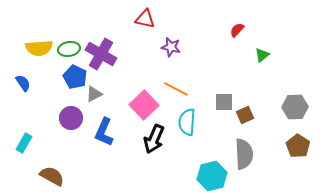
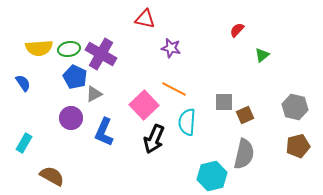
purple star: moved 1 px down
orange line: moved 2 px left
gray hexagon: rotated 15 degrees clockwise
brown pentagon: rotated 25 degrees clockwise
gray semicircle: rotated 16 degrees clockwise
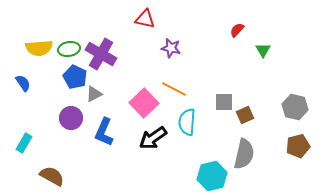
green triangle: moved 1 px right, 5 px up; rotated 21 degrees counterclockwise
pink square: moved 2 px up
black arrow: moved 1 px left, 1 px up; rotated 32 degrees clockwise
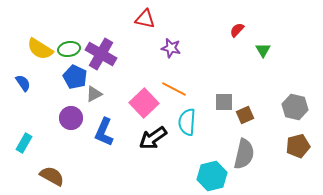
yellow semicircle: moved 1 px right, 1 px down; rotated 36 degrees clockwise
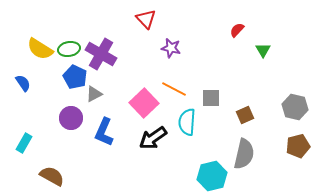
red triangle: moved 1 px right; rotated 35 degrees clockwise
gray square: moved 13 px left, 4 px up
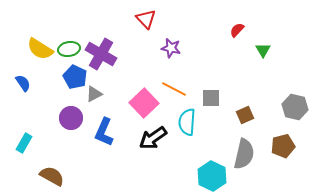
brown pentagon: moved 15 px left
cyan hexagon: rotated 20 degrees counterclockwise
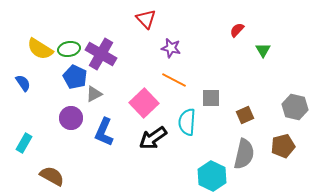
orange line: moved 9 px up
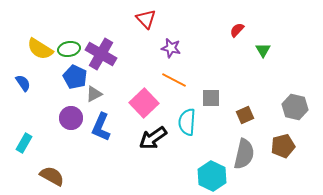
blue L-shape: moved 3 px left, 5 px up
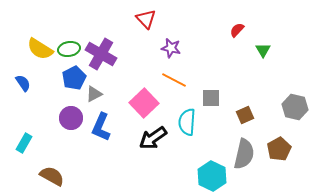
blue pentagon: moved 1 px left, 1 px down; rotated 20 degrees clockwise
brown pentagon: moved 4 px left, 3 px down; rotated 15 degrees counterclockwise
